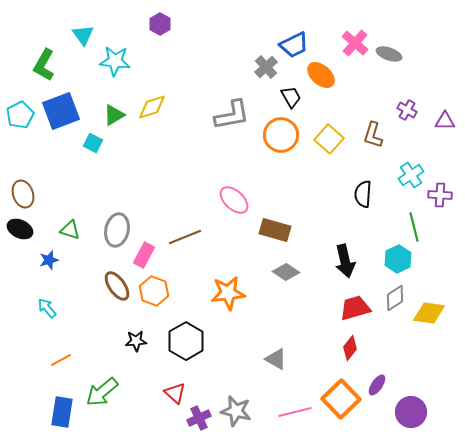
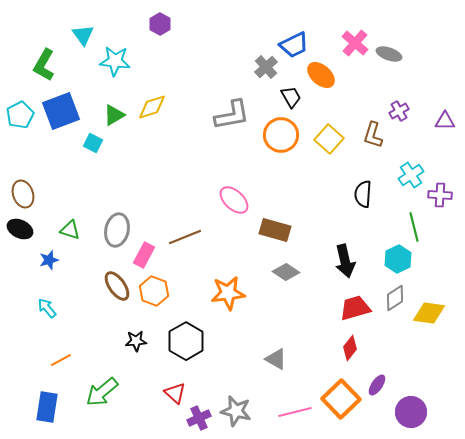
purple cross at (407, 110): moved 8 px left, 1 px down; rotated 30 degrees clockwise
blue rectangle at (62, 412): moved 15 px left, 5 px up
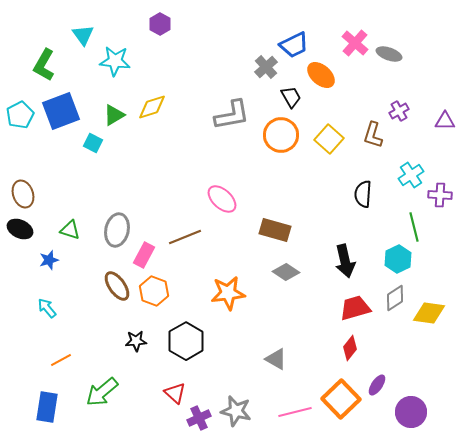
pink ellipse at (234, 200): moved 12 px left, 1 px up
